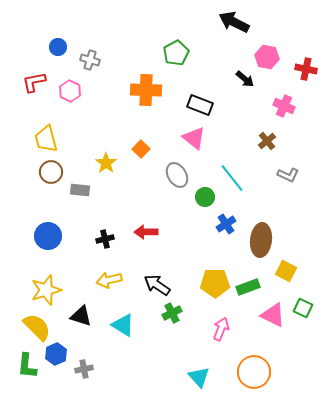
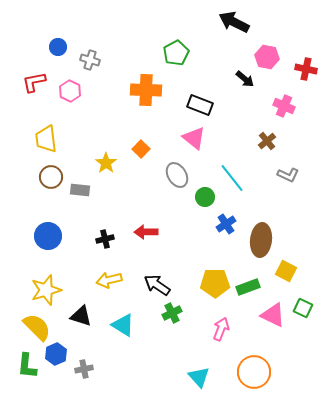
yellow trapezoid at (46, 139): rotated 8 degrees clockwise
brown circle at (51, 172): moved 5 px down
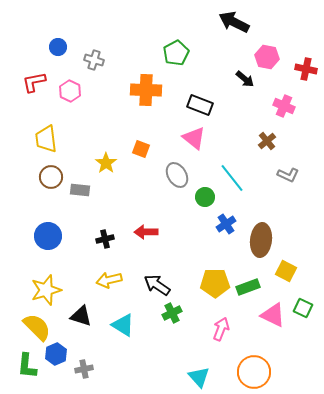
gray cross at (90, 60): moved 4 px right
orange square at (141, 149): rotated 24 degrees counterclockwise
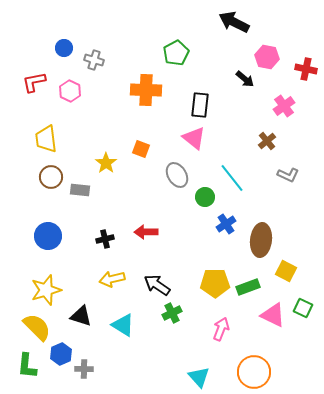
blue circle at (58, 47): moved 6 px right, 1 px down
black rectangle at (200, 105): rotated 75 degrees clockwise
pink cross at (284, 106): rotated 30 degrees clockwise
yellow arrow at (109, 280): moved 3 px right, 1 px up
blue hexagon at (56, 354): moved 5 px right
gray cross at (84, 369): rotated 12 degrees clockwise
